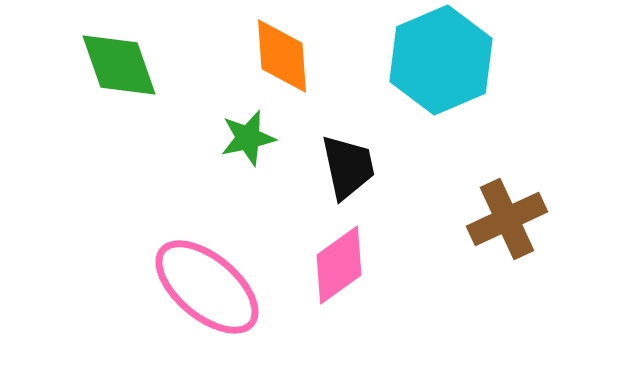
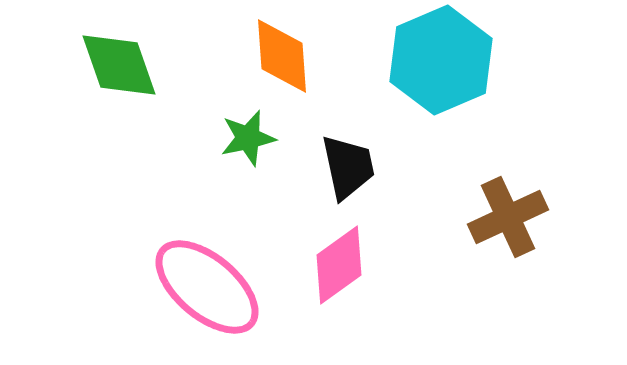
brown cross: moved 1 px right, 2 px up
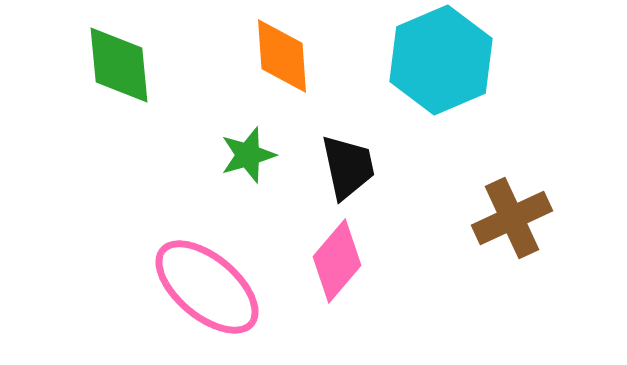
green diamond: rotated 14 degrees clockwise
green star: moved 17 px down; rotated 4 degrees counterclockwise
brown cross: moved 4 px right, 1 px down
pink diamond: moved 2 px left, 4 px up; rotated 14 degrees counterclockwise
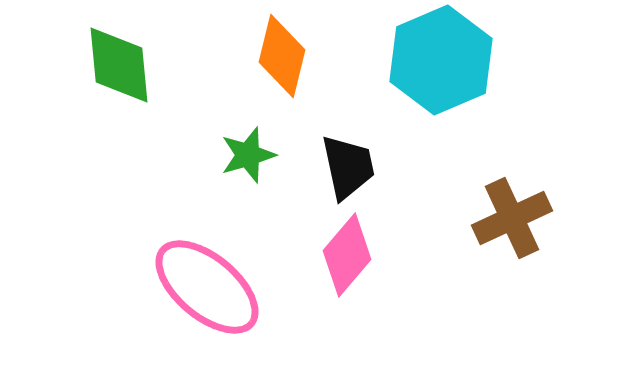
orange diamond: rotated 18 degrees clockwise
pink diamond: moved 10 px right, 6 px up
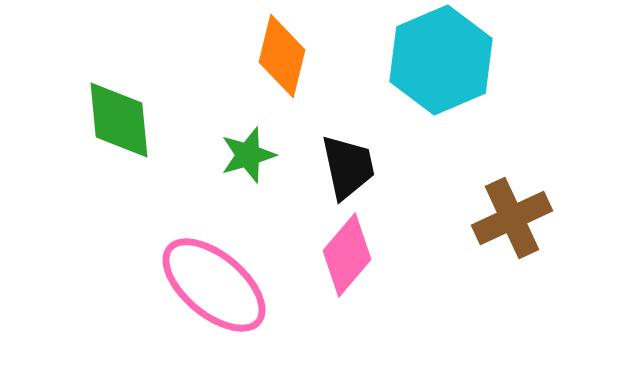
green diamond: moved 55 px down
pink ellipse: moved 7 px right, 2 px up
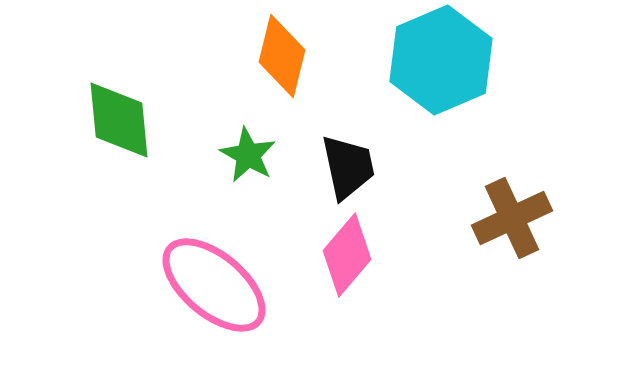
green star: rotated 26 degrees counterclockwise
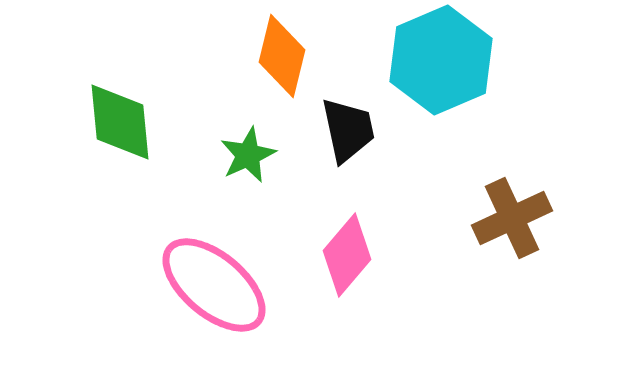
green diamond: moved 1 px right, 2 px down
green star: rotated 18 degrees clockwise
black trapezoid: moved 37 px up
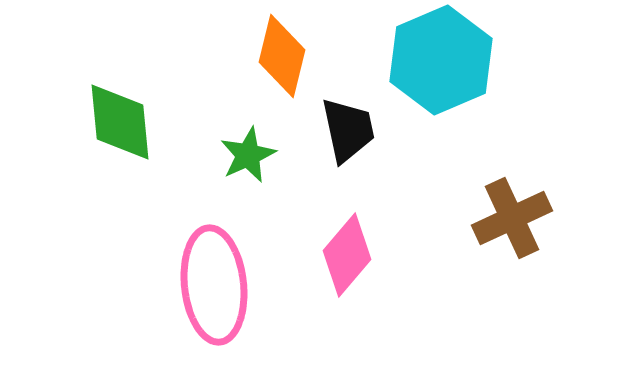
pink ellipse: rotated 44 degrees clockwise
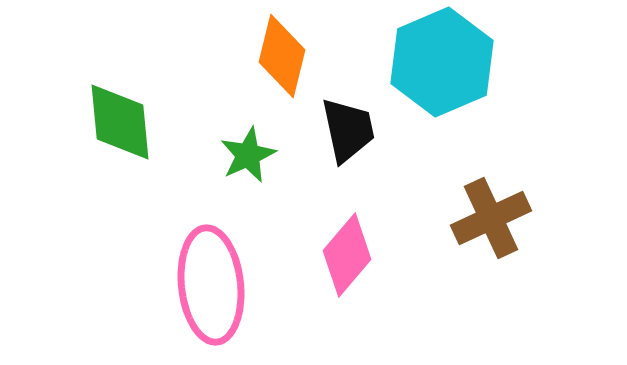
cyan hexagon: moved 1 px right, 2 px down
brown cross: moved 21 px left
pink ellipse: moved 3 px left
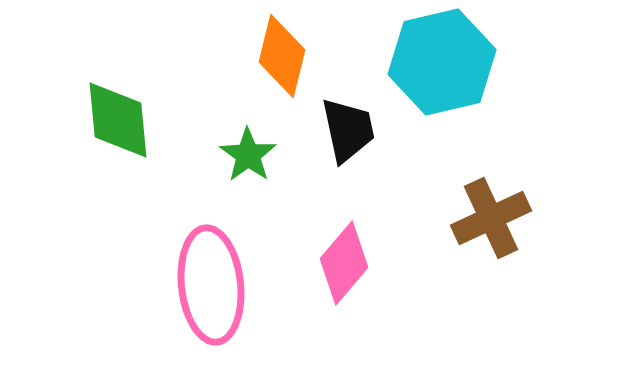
cyan hexagon: rotated 10 degrees clockwise
green diamond: moved 2 px left, 2 px up
green star: rotated 12 degrees counterclockwise
pink diamond: moved 3 px left, 8 px down
